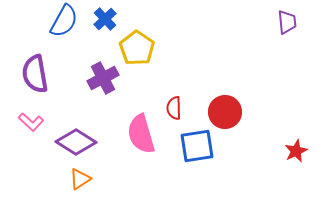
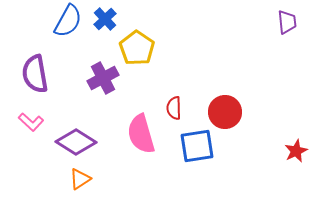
blue semicircle: moved 4 px right
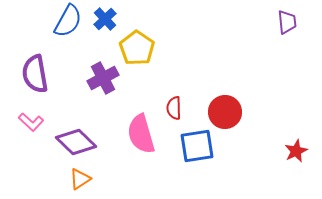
purple diamond: rotated 12 degrees clockwise
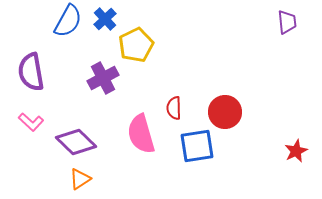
yellow pentagon: moved 1 px left, 3 px up; rotated 12 degrees clockwise
purple semicircle: moved 4 px left, 2 px up
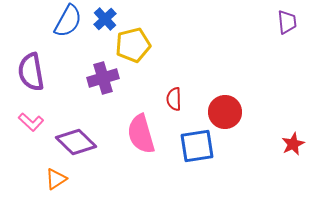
yellow pentagon: moved 3 px left; rotated 12 degrees clockwise
purple cross: rotated 12 degrees clockwise
red semicircle: moved 9 px up
red star: moved 3 px left, 7 px up
orange triangle: moved 24 px left
